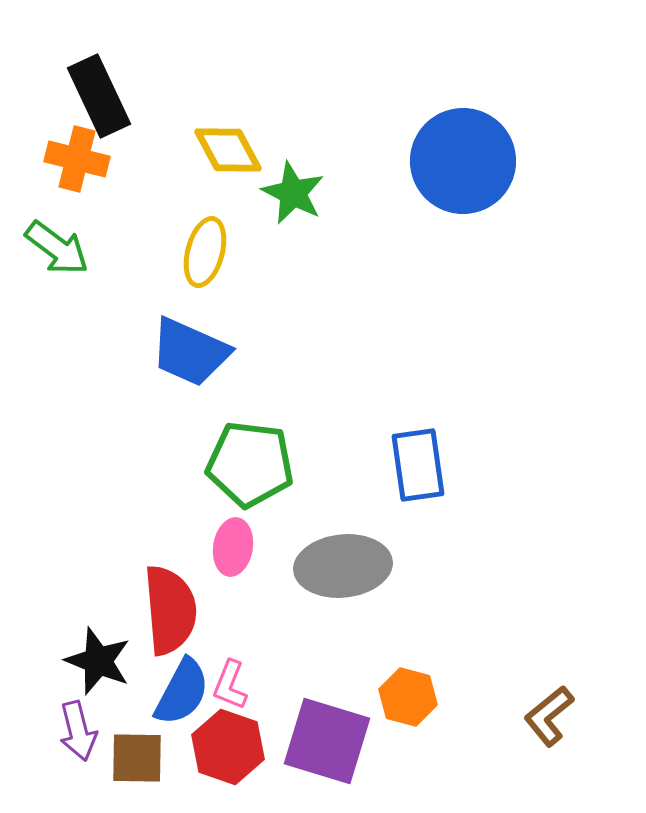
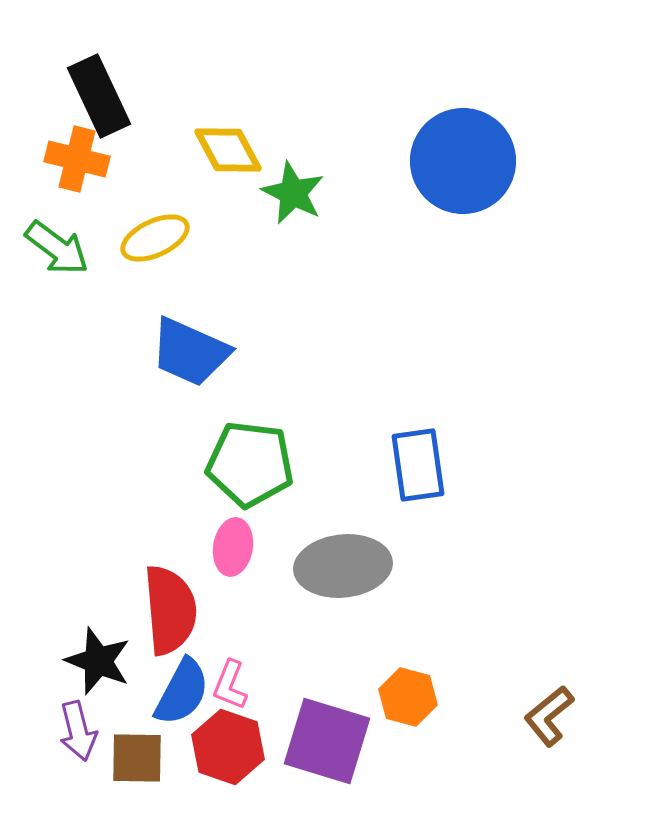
yellow ellipse: moved 50 px left, 14 px up; rotated 50 degrees clockwise
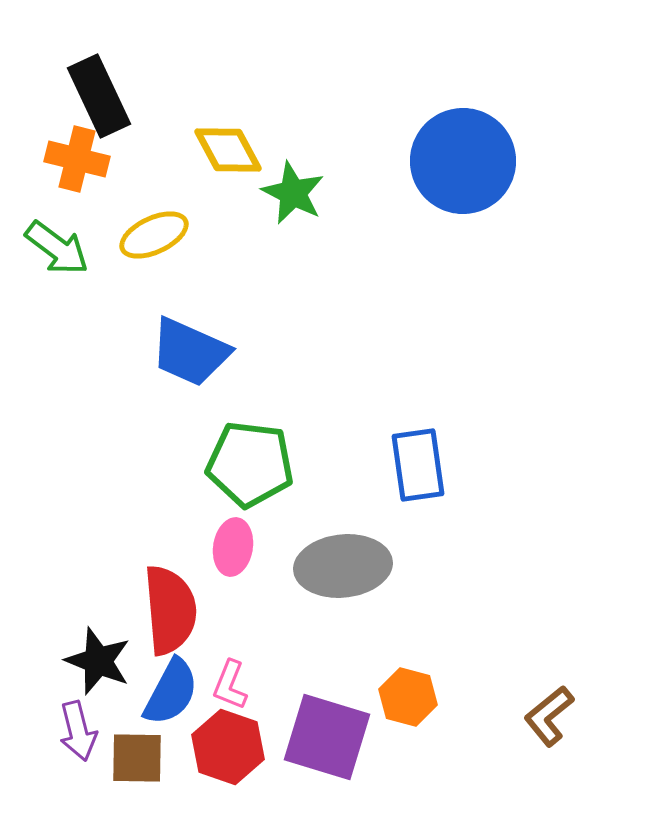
yellow ellipse: moved 1 px left, 3 px up
blue semicircle: moved 11 px left
purple square: moved 4 px up
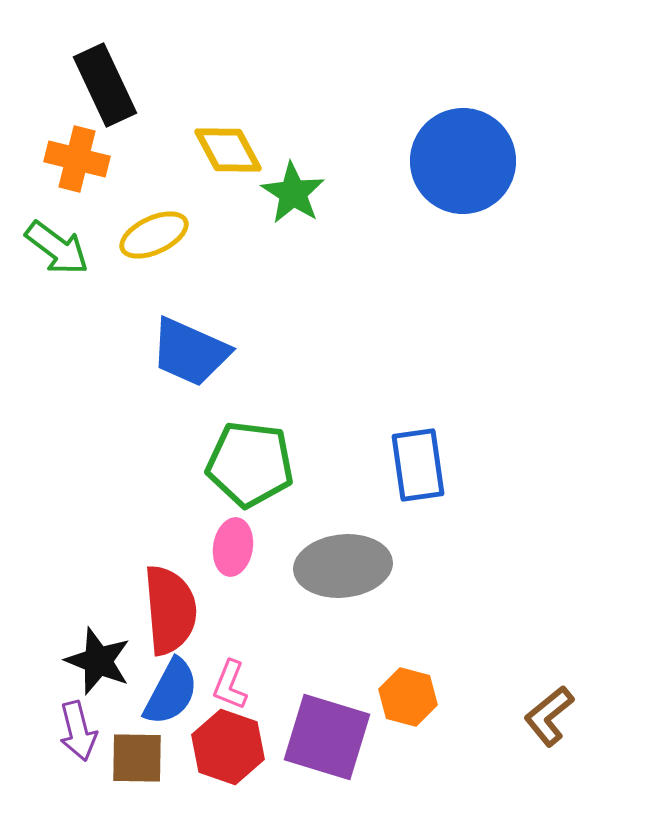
black rectangle: moved 6 px right, 11 px up
green star: rotated 6 degrees clockwise
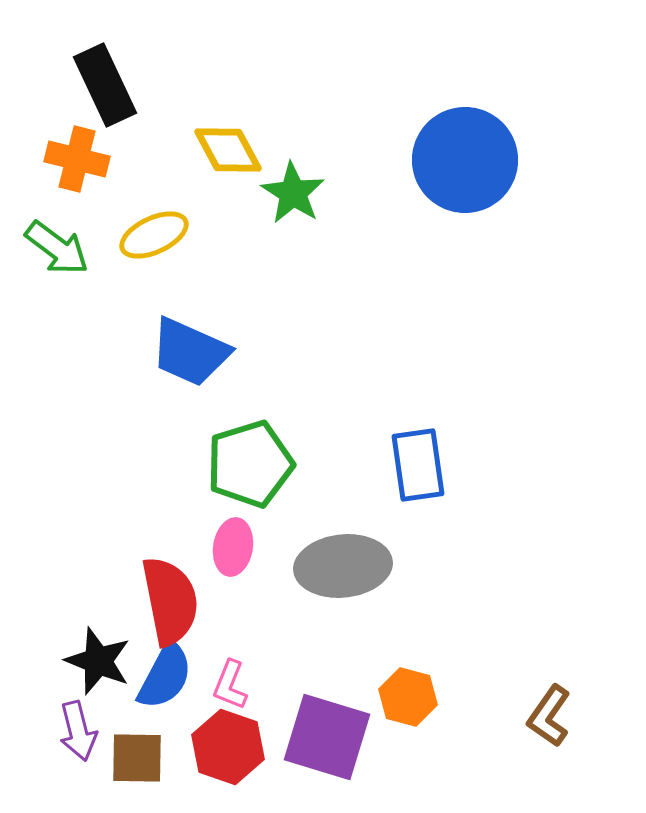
blue circle: moved 2 px right, 1 px up
green pentagon: rotated 24 degrees counterclockwise
red semicircle: moved 9 px up; rotated 6 degrees counterclockwise
blue semicircle: moved 6 px left, 16 px up
brown L-shape: rotated 16 degrees counterclockwise
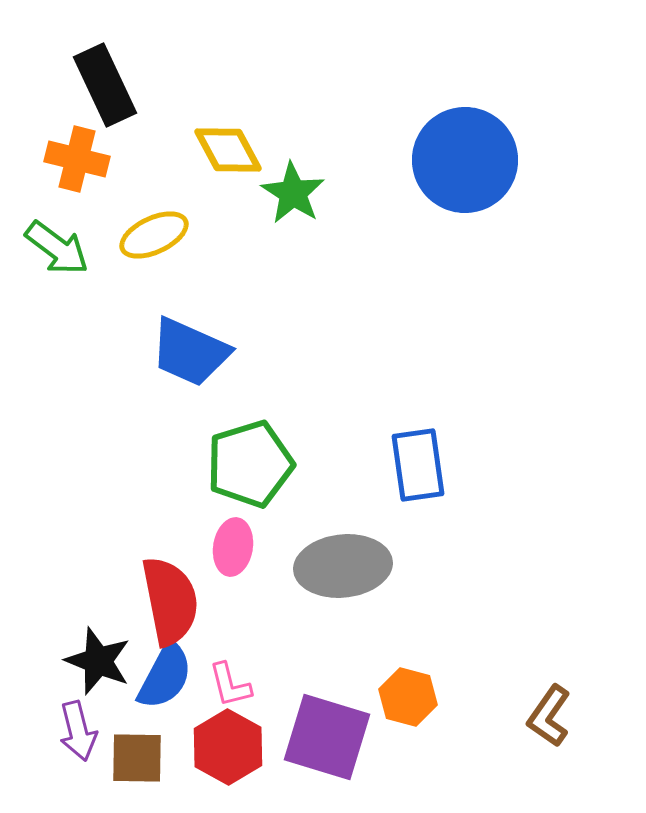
pink L-shape: rotated 36 degrees counterclockwise
red hexagon: rotated 10 degrees clockwise
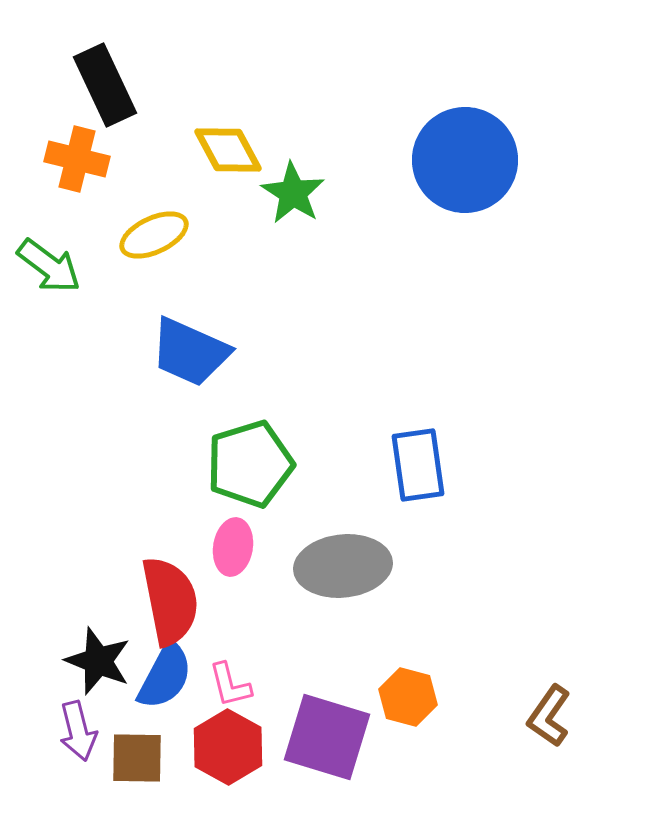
green arrow: moved 8 px left, 18 px down
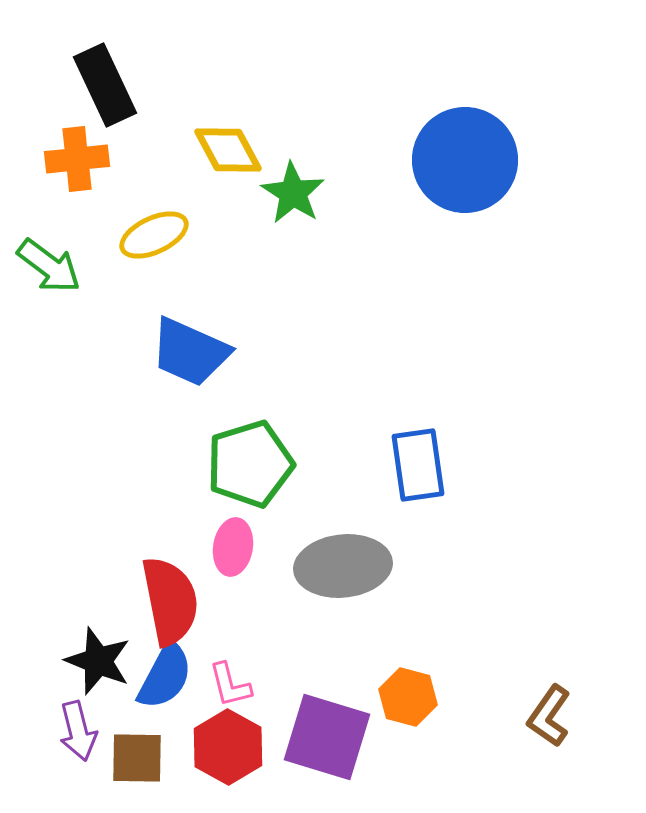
orange cross: rotated 20 degrees counterclockwise
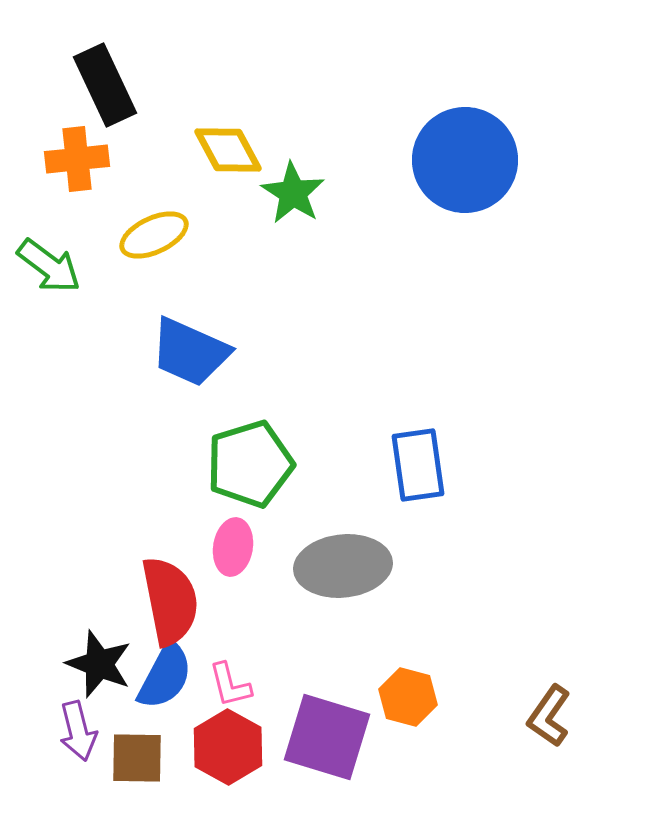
black star: moved 1 px right, 3 px down
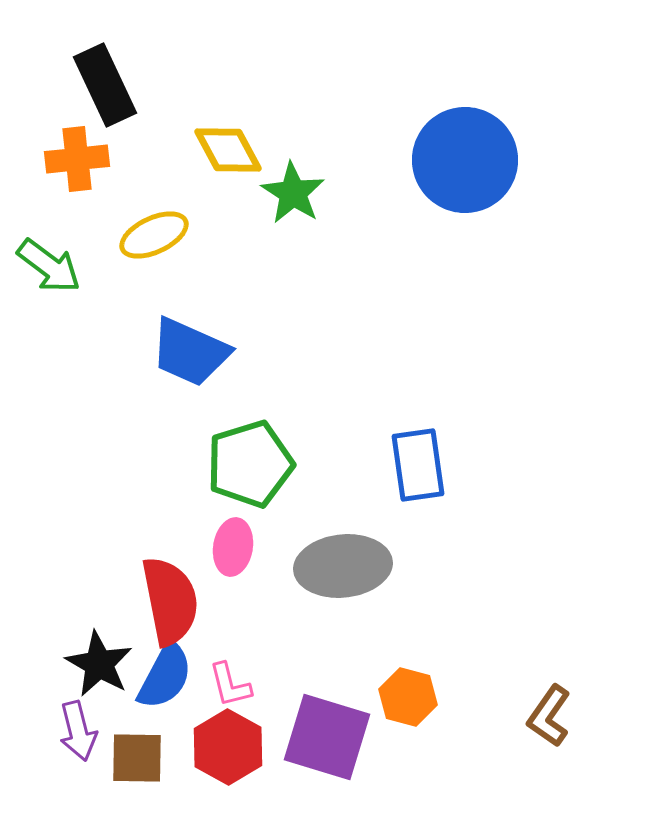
black star: rotated 8 degrees clockwise
